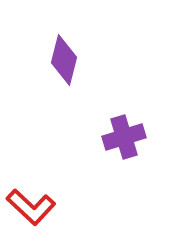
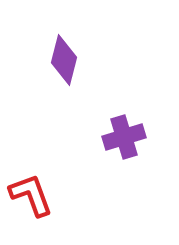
red L-shape: moved 12 px up; rotated 153 degrees counterclockwise
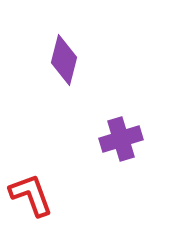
purple cross: moved 3 px left, 2 px down
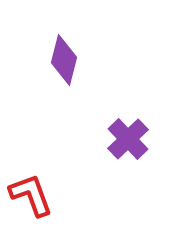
purple cross: moved 7 px right; rotated 27 degrees counterclockwise
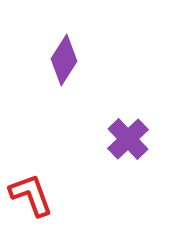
purple diamond: rotated 18 degrees clockwise
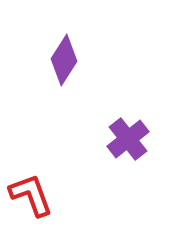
purple cross: rotated 6 degrees clockwise
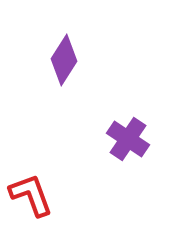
purple cross: rotated 18 degrees counterclockwise
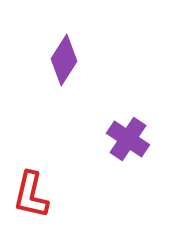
red L-shape: rotated 147 degrees counterclockwise
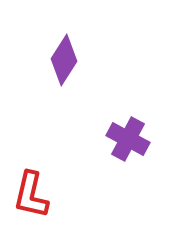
purple cross: rotated 6 degrees counterclockwise
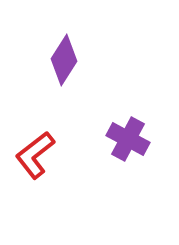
red L-shape: moved 4 px right, 40 px up; rotated 39 degrees clockwise
